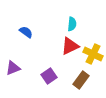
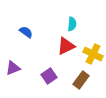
red triangle: moved 4 px left
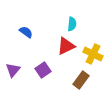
purple triangle: moved 2 px down; rotated 28 degrees counterclockwise
purple square: moved 6 px left, 6 px up
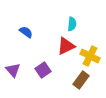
yellow cross: moved 3 px left, 2 px down
purple triangle: rotated 21 degrees counterclockwise
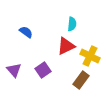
purple triangle: moved 1 px right
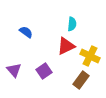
purple square: moved 1 px right, 1 px down
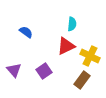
brown rectangle: moved 1 px right
